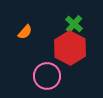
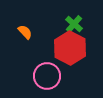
orange semicircle: rotated 84 degrees counterclockwise
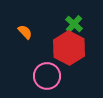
red hexagon: moved 1 px left
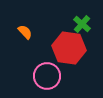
green cross: moved 8 px right
red hexagon: rotated 20 degrees counterclockwise
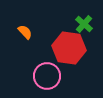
green cross: moved 2 px right
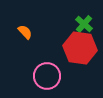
red hexagon: moved 11 px right
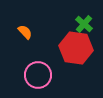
red hexagon: moved 4 px left
pink circle: moved 9 px left, 1 px up
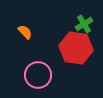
green cross: rotated 18 degrees clockwise
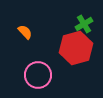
red hexagon: rotated 24 degrees counterclockwise
